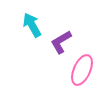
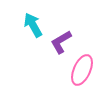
cyan arrow: moved 1 px right
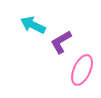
cyan arrow: rotated 35 degrees counterclockwise
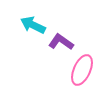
purple L-shape: rotated 65 degrees clockwise
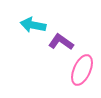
cyan arrow: rotated 15 degrees counterclockwise
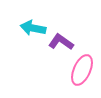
cyan arrow: moved 3 px down
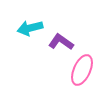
cyan arrow: moved 3 px left; rotated 25 degrees counterclockwise
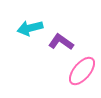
pink ellipse: moved 1 px down; rotated 16 degrees clockwise
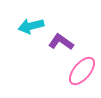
cyan arrow: moved 1 px right, 2 px up
